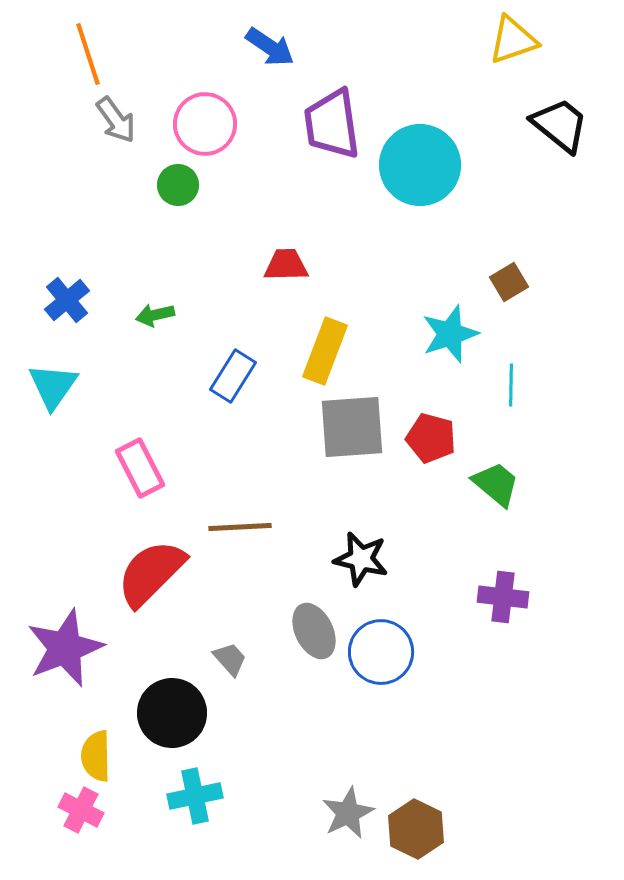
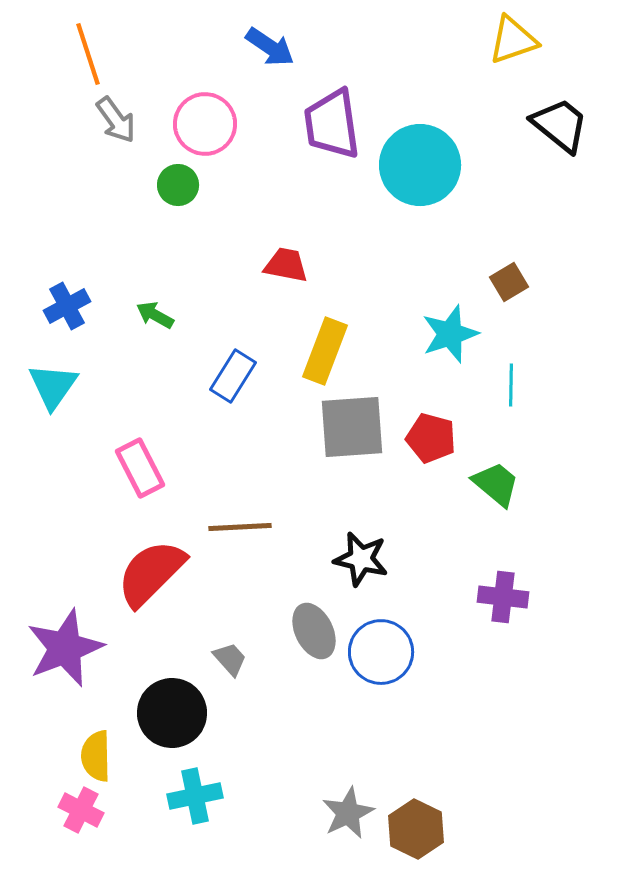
red trapezoid: rotated 12 degrees clockwise
blue cross: moved 6 px down; rotated 12 degrees clockwise
green arrow: rotated 42 degrees clockwise
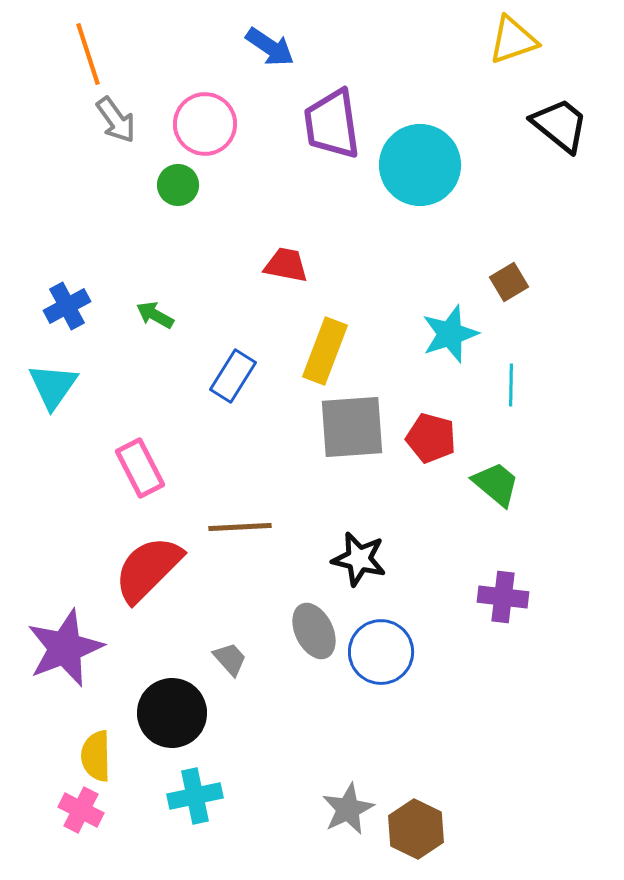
black star: moved 2 px left
red semicircle: moved 3 px left, 4 px up
gray star: moved 4 px up
